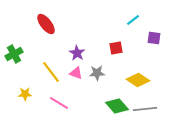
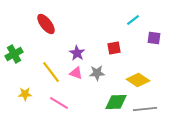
red square: moved 2 px left
green diamond: moved 1 px left, 4 px up; rotated 50 degrees counterclockwise
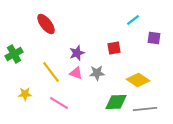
purple star: rotated 21 degrees clockwise
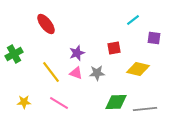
yellow diamond: moved 11 px up; rotated 20 degrees counterclockwise
yellow star: moved 1 px left, 8 px down
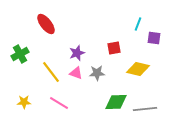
cyan line: moved 5 px right, 4 px down; rotated 32 degrees counterclockwise
green cross: moved 6 px right
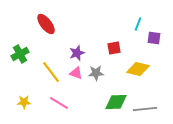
gray star: moved 1 px left
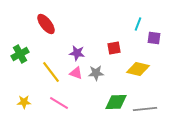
purple star: rotated 28 degrees clockwise
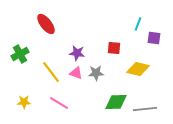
red square: rotated 16 degrees clockwise
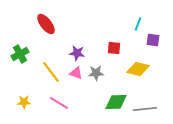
purple square: moved 1 px left, 2 px down
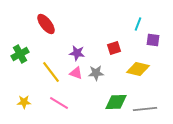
red square: rotated 24 degrees counterclockwise
